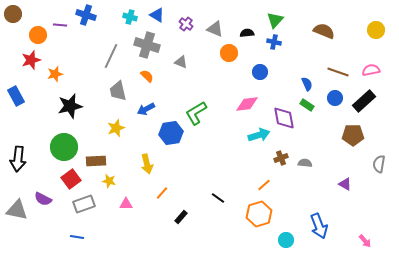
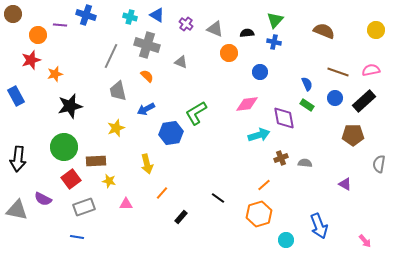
gray rectangle at (84, 204): moved 3 px down
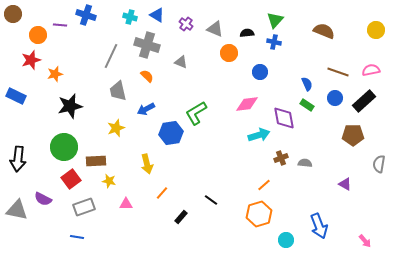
blue rectangle at (16, 96): rotated 36 degrees counterclockwise
black line at (218, 198): moved 7 px left, 2 px down
